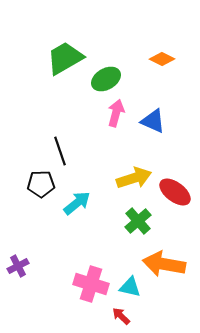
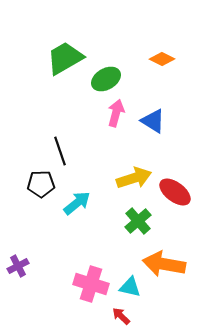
blue triangle: rotated 8 degrees clockwise
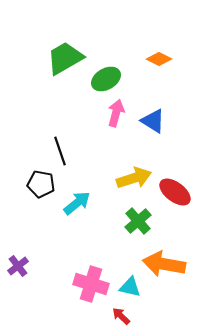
orange diamond: moved 3 px left
black pentagon: rotated 12 degrees clockwise
purple cross: rotated 10 degrees counterclockwise
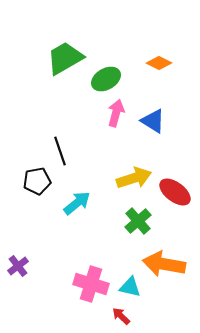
orange diamond: moved 4 px down
black pentagon: moved 4 px left, 3 px up; rotated 20 degrees counterclockwise
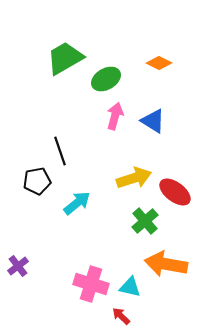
pink arrow: moved 1 px left, 3 px down
green cross: moved 7 px right
orange arrow: moved 2 px right
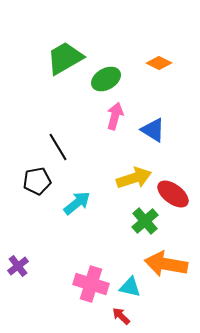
blue triangle: moved 9 px down
black line: moved 2 px left, 4 px up; rotated 12 degrees counterclockwise
red ellipse: moved 2 px left, 2 px down
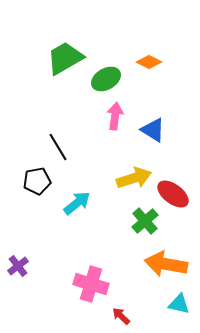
orange diamond: moved 10 px left, 1 px up
pink arrow: rotated 8 degrees counterclockwise
cyan triangle: moved 49 px right, 17 px down
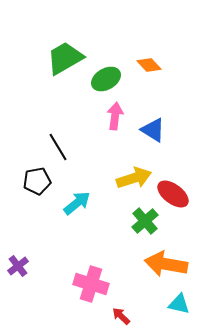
orange diamond: moved 3 px down; rotated 20 degrees clockwise
